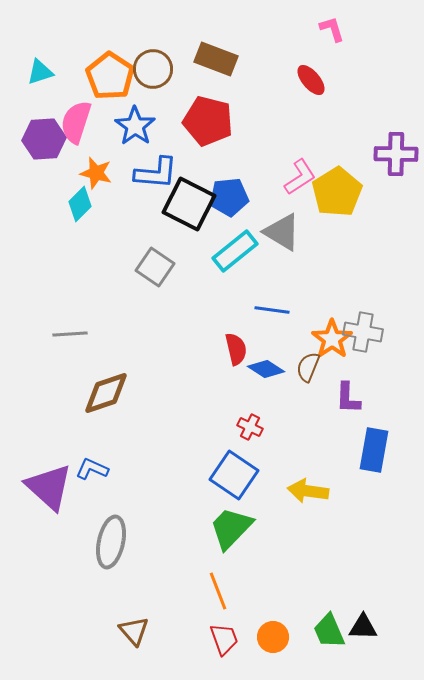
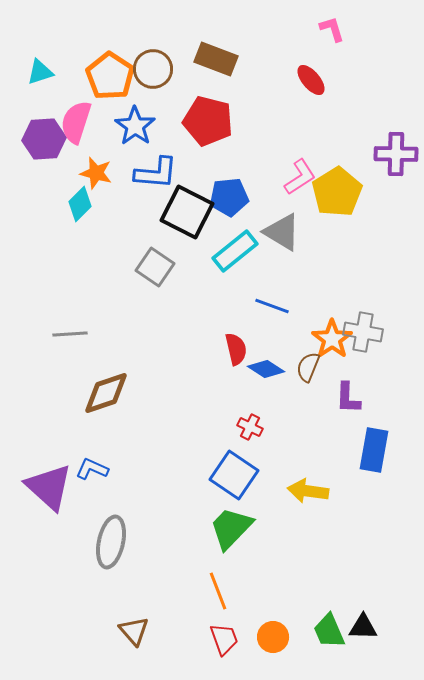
black square at (189, 204): moved 2 px left, 8 px down
blue line at (272, 310): moved 4 px up; rotated 12 degrees clockwise
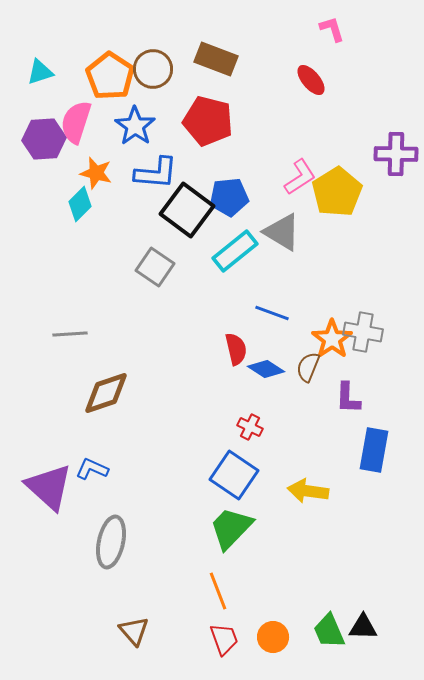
black square at (187, 212): moved 2 px up; rotated 10 degrees clockwise
blue line at (272, 306): moved 7 px down
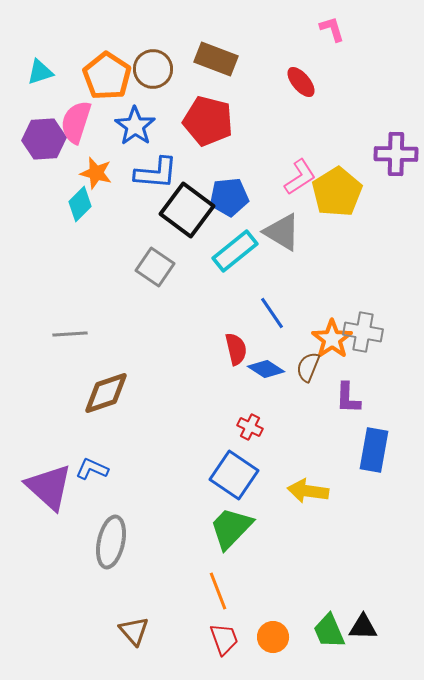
orange pentagon at (110, 76): moved 3 px left
red ellipse at (311, 80): moved 10 px left, 2 px down
blue line at (272, 313): rotated 36 degrees clockwise
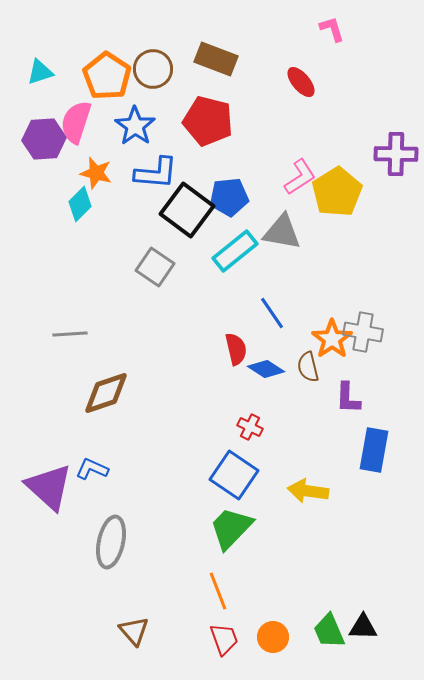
gray triangle at (282, 232): rotated 21 degrees counterclockwise
brown semicircle at (308, 367): rotated 36 degrees counterclockwise
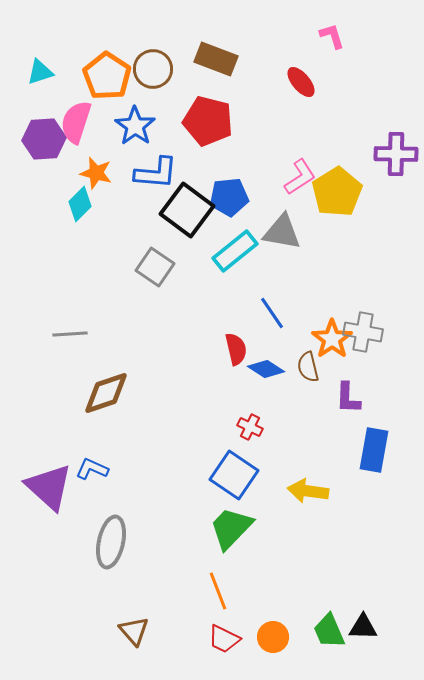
pink L-shape at (332, 29): moved 7 px down
red trapezoid at (224, 639): rotated 136 degrees clockwise
